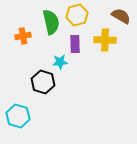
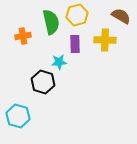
cyan star: moved 1 px left
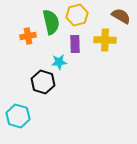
orange cross: moved 5 px right
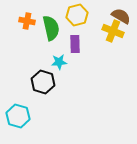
green semicircle: moved 6 px down
orange cross: moved 1 px left, 15 px up; rotated 21 degrees clockwise
yellow cross: moved 8 px right, 9 px up; rotated 20 degrees clockwise
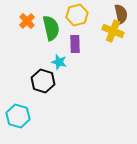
brown semicircle: moved 2 px up; rotated 48 degrees clockwise
orange cross: rotated 35 degrees clockwise
cyan star: rotated 21 degrees clockwise
black hexagon: moved 1 px up
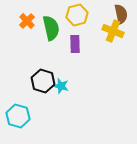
cyan star: moved 2 px right, 24 px down
